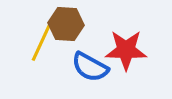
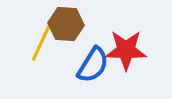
blue semicircle: moved 3 px right, 2 px up; rotated 87 degrees counterclockwise
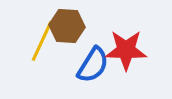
brown hexagon: moved 1 px right, 2 px down
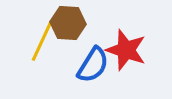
brown hexagon: moved 1 px right, 3 px up
red star: rotated 18 degrees clockwise
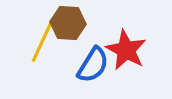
yellow line: moved 1 px down
red star: rotated 9 degrees clockwise
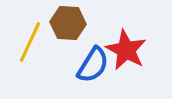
yellow line: moved 12 px left
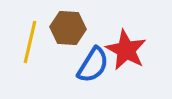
brown hexagon: moved 5 px down
yellow line: rotated 12 degrees counterclockwise
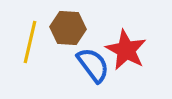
blue semicircle: rotated 69 degrees counterclockwise
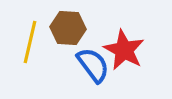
red star: moved 2 px left
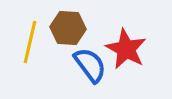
red star: moved 2 px right, 1 px up
blue semicircle: moved 3 px left
